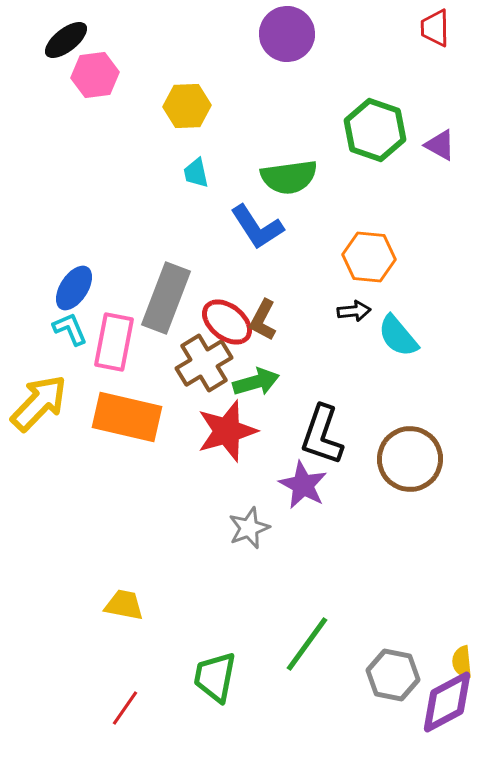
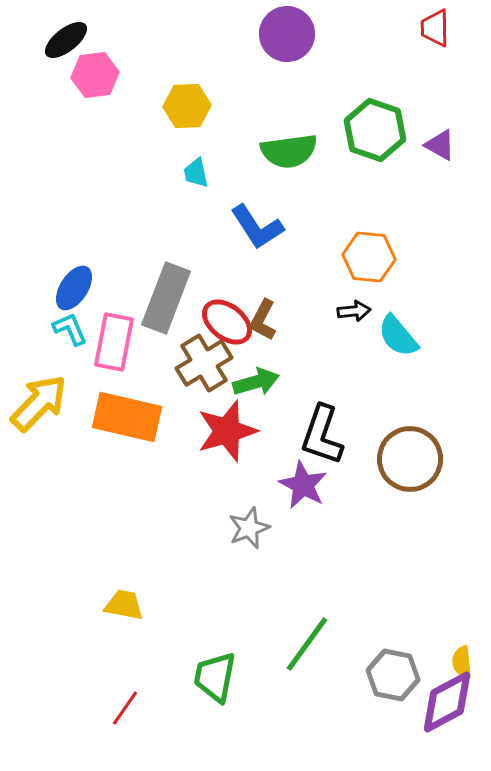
green semicircle: moved 26 px up
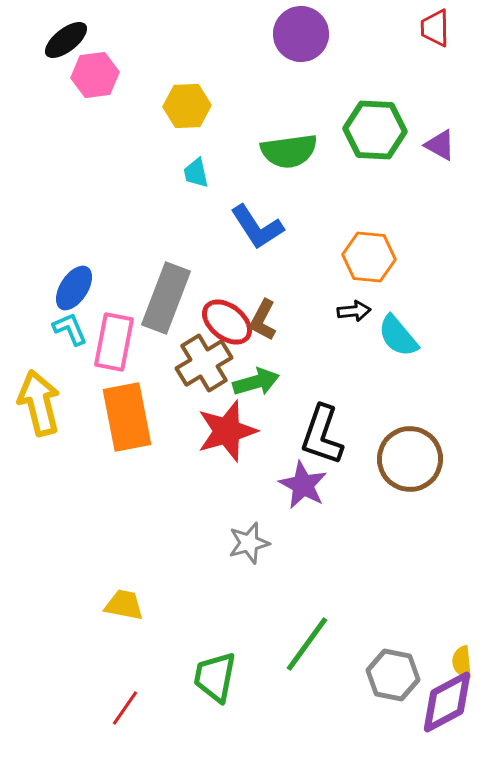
purple circle: moved 14 px right
green hexagon: rotated 16 degrees counterclockwise
yellow arrow: rotated 58 degrees counterclockwise
orange rectangle: rotated 66 degrees clockwise
gray star: moved 15 px down; rotated 6 degrees clockwise
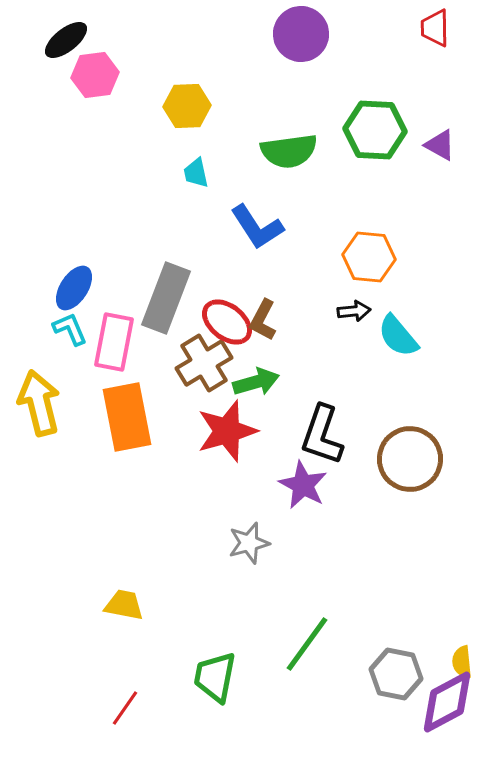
gray hexagon: moved 3 px right, 1 px up
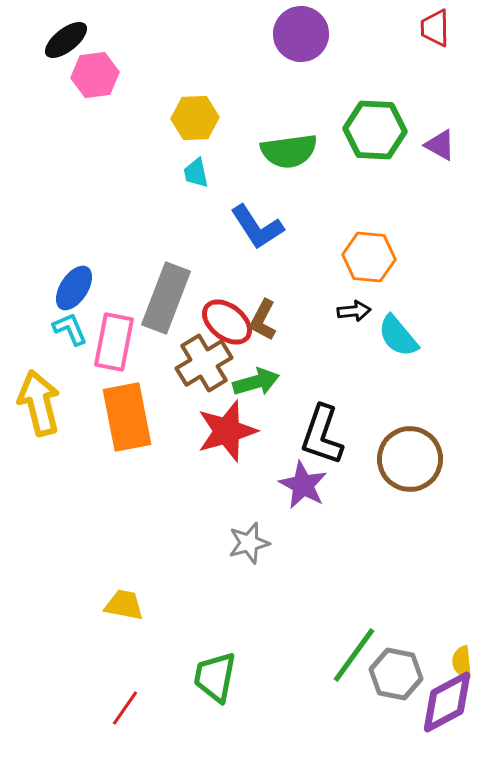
yellow hexagon: moved 8 px right, 12 px down
green line: moved 47 px right, 11 px down
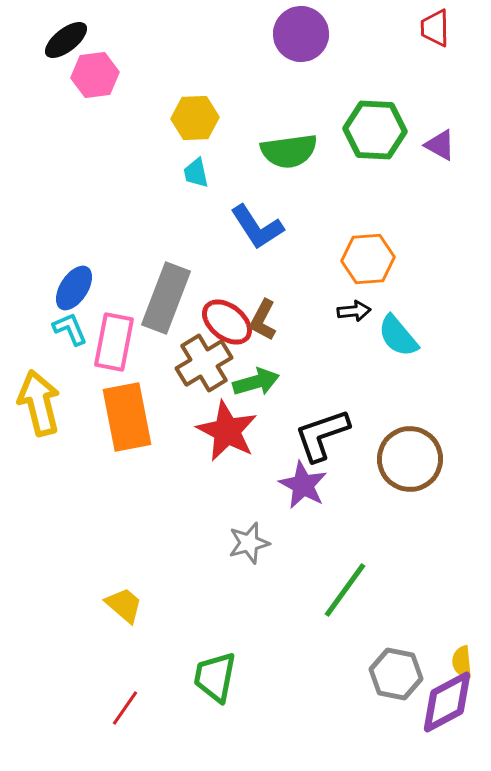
orange hexagon: moved 1 px left, 2 px down; rotated 9 degrees counterclockwise
red star: rotated 28 degrees counterclockwise
black L-shape: rotated 52 degrees clockwise
yellow trapezoid: rotated 30 degrees clockwise
green line: moved 9 px left, 65 px up
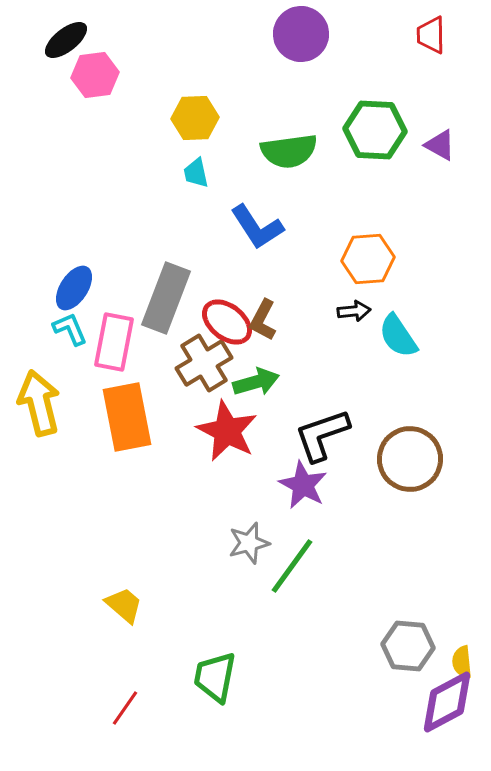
red trapezoid: moved 4 px left, 7 px down
cyan semicircle: rotated 6 degrees clockwise
green line: moved 53 px left, 24 px up
gray hexagon: moved 12 px right, 28 px up; rotated 6 degrees counterclockwise
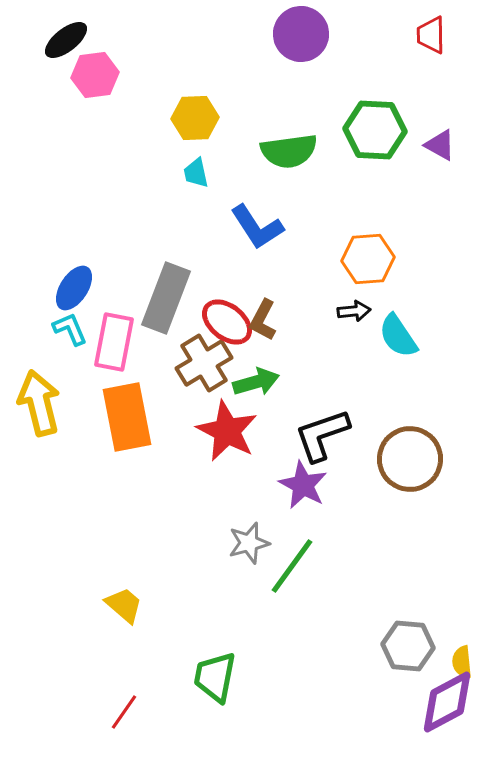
red line: moved 1 px left, 4 px down
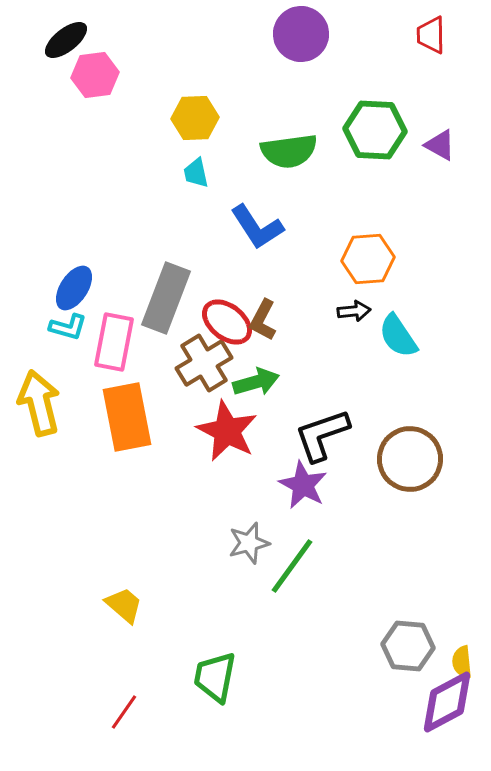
cyan L-shape: moved 2 px left, 2 px up; rotated 129 degrees clockwise
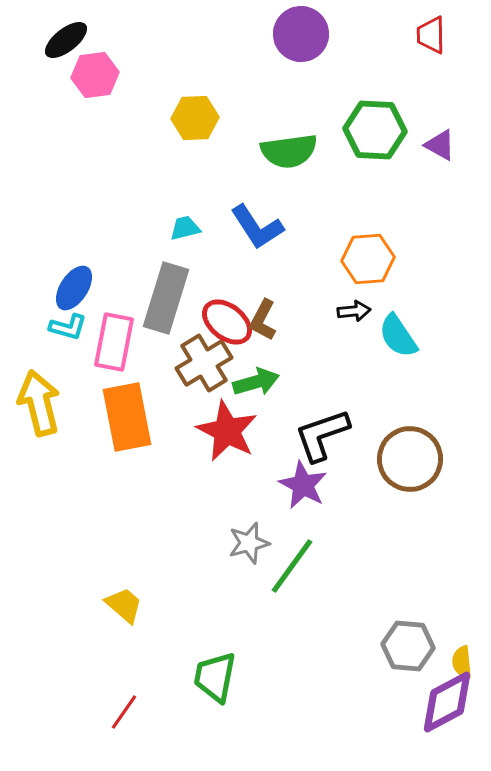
cyan trapezoid: moved 11 px left, 55 px down; rotated 88 degrees clockwise
gray rectangle: rotated 4 degrees counterclockwise
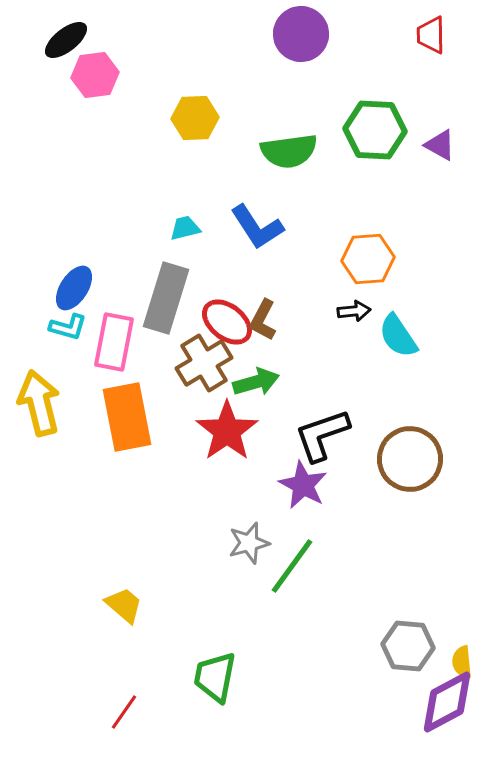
red star: rotated 10 degrees clockwise
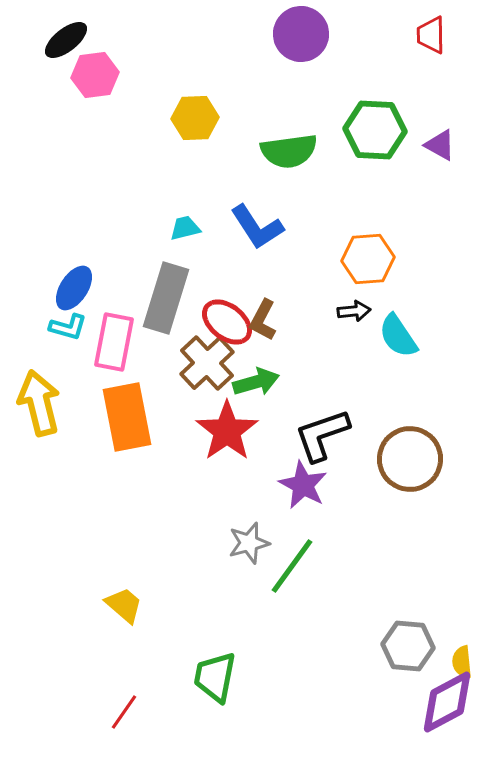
brown cross: moved 3 px right; rotated 12 degrees counterclockwise
